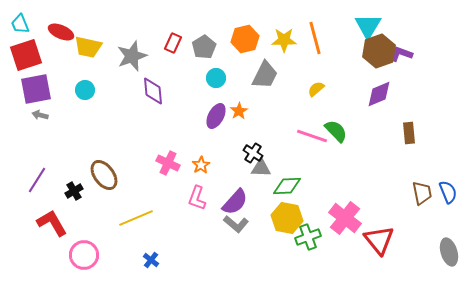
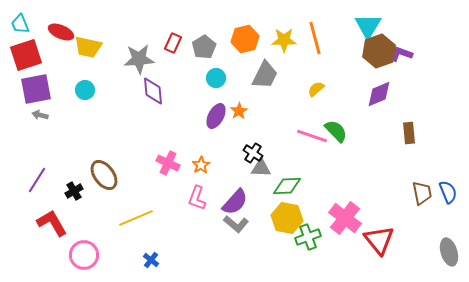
gray star at (132, 56): moved 7 px right, 3 px down; rotated 16 degrees clockwise
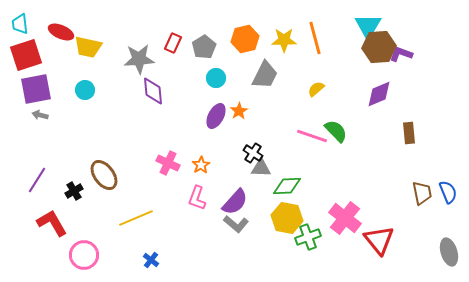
cyan trapezoid at (20, 24): rotated 15 degrees clockwise
brown hexagon at (379, 51): moved 4 px up; rotated 16 degrees clockwise
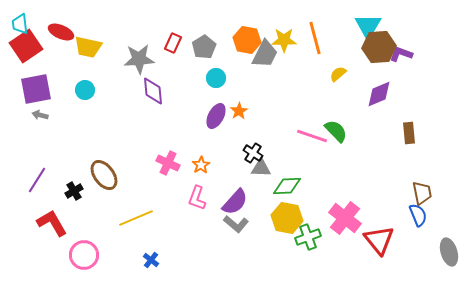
orange hexagon at (245, 39): moved 2 px right, 1 px down; rotated 24 degrees clockwise
red square at (26, 55): moved 9 px up; rotated 16 degrees counterclockwise
gray trapezoid at (265, 75): moved 21 px up
yellow semicircle at (316, 89): moved 22 px right, 15 px up
blue semicircle at (448, 192): moved 30 px left, 23 px down
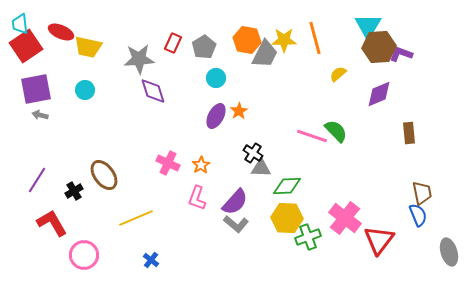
purple diamond at (153, 91): rotated 12 degrees counterclockwise
yellow hexagon at (287, 218): rotated 8 degrees counterclockwise
red triangle at (379, 240): rotated 16 degrees clockwise
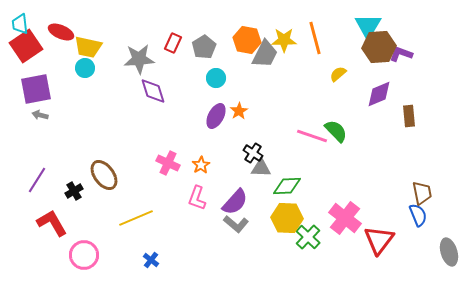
cyan circle at (85, 90): moved 22 px up
brown rectangle at (409, 133): moved 17 px up
green cross at (308, 237): rotated 25 degrees counterclockwise
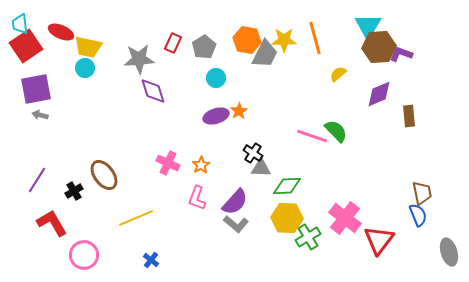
purple ellipse at (216, 116): rotated 45 degrees clockwise
green cross at (308, 237): rotated 15 degrees clockwise
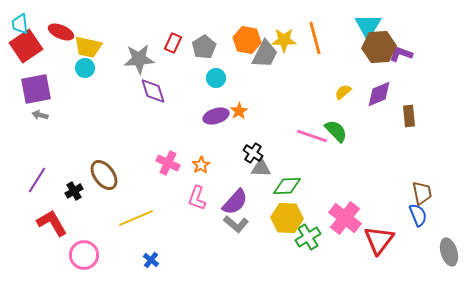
yellow semicircle at (338, 74): moved 5 px right, 18 px down
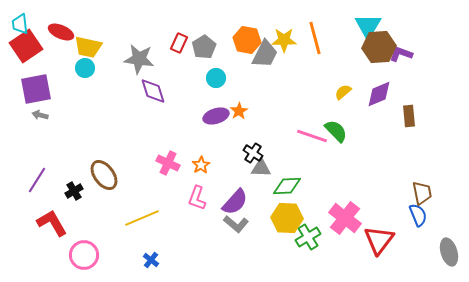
red rectangle at (173, 43): moved 6 px right
gray star at (139, 59): rotated 12 degrees clockwise
yellow line at (136, 218): moved 6 px right
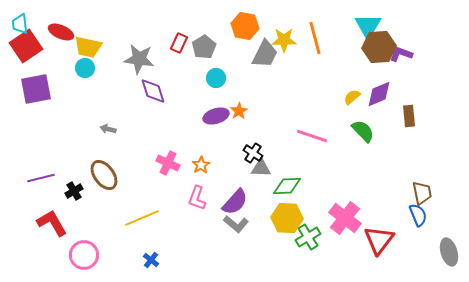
orange hexagon at (247, 40): moved 2 px left, 14 px up
yellow semicircle at (343, 92): moved 9 px right, 5 px down
gray arrow at (40, 115): moved 68 px right, 14 px down
green semicircle at (336, 131): moved 27 px right
purple line at (37, 180): moved 4 px right, 2 px up; rotated 44 degrees clockwise
